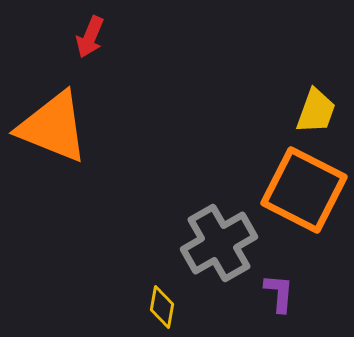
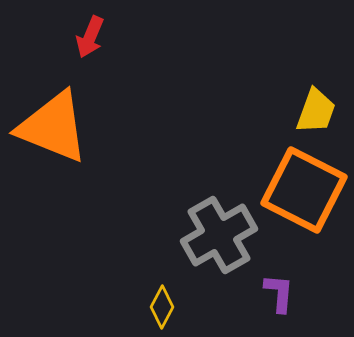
gray cross: moved 8 px up
yellow diamond: rotated 18 degrees clockwise
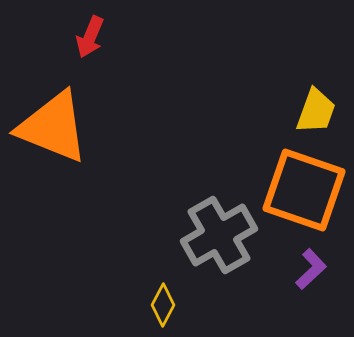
orange square: rotated 8 degrees counterclockwise
purple L-shape: moved 32 px right, 24 px up; rotated 42 degrees clockwise
yellow diamond: moved 1 px right, 2 px up
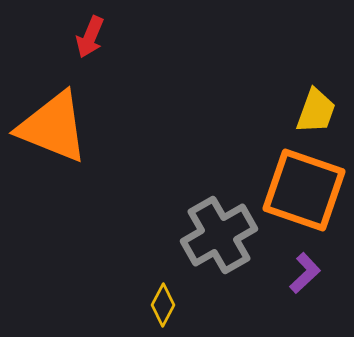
purple L-shape: moved 6 px left, 4 px down
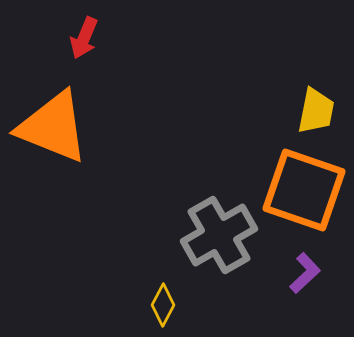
red arrow: moved 6 px left, 1 px down
yellow trapezoid: rotated 9 degrees counterclockwise
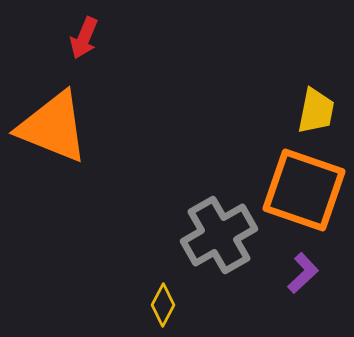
purple L-shape: moved 2 px left
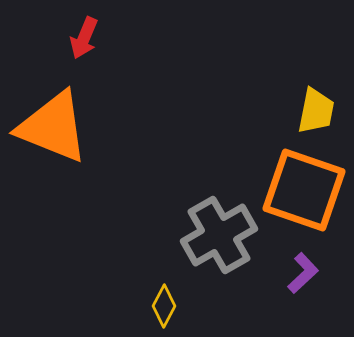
yellow diamond: moved 1 px right, 1 px down
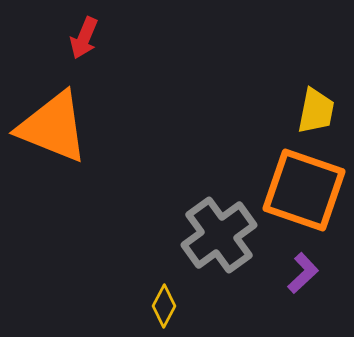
gray cross: rotated 6 degrees counterclockwise
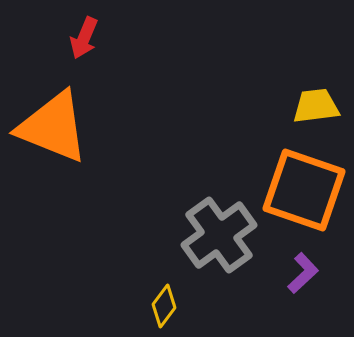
yellow trapezoid: moved 5 px up; rotated 108 degrees counterclockwise
yellow diamond: rotated 9 degrees clockwise
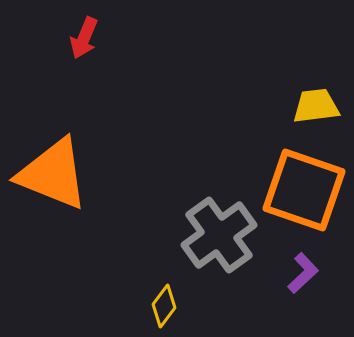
orange triangle: moved 47 px down
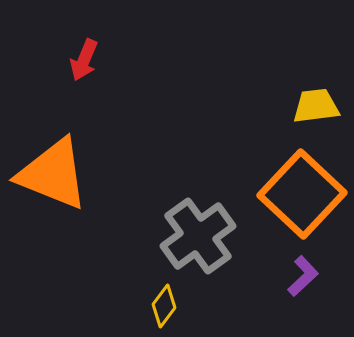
red arrow: moved 22 px down
orange square: moved 2 px left, 4 px down; rotated 24 degrees clockwise
gray cross: moved 21 px left, 1 px down
purple L-shape: moved 3 px down
